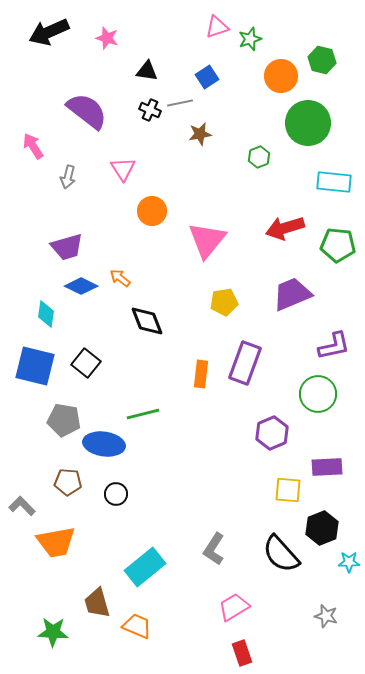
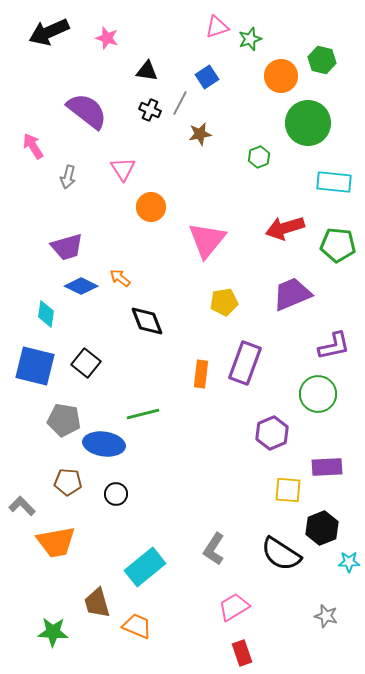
gray line at (180, 103): rotated 50 degrees counterclockwise
orange circle at (152, 211): moved 1 px left, 4 px up
black semicircle at (281, 554): rotated 15 degrees counterclockwise
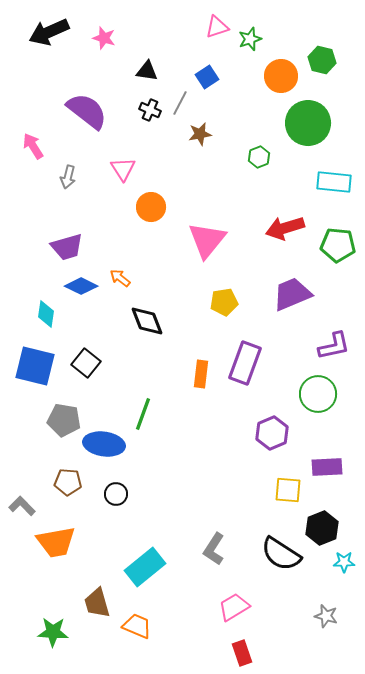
pink star at (107, 38): moved 3 px left
green line at (143, 414): rotated 56 degrees counterclockwise
cyan star at (349, 562): moved 5 px left
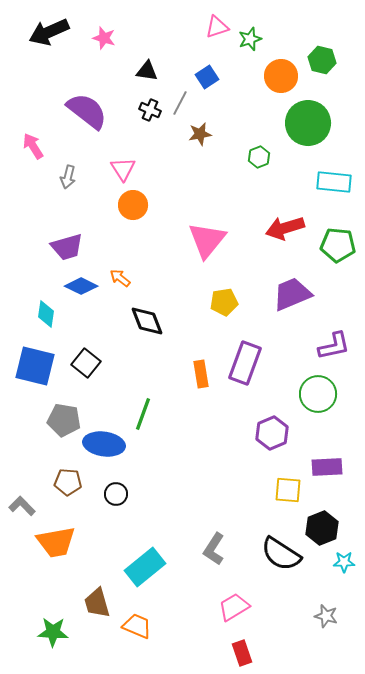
orange circle at (151, 207): moved 18 px left, 2 px up
orange rectangle at (201, 374): rotated 16 degrees counterclockwise
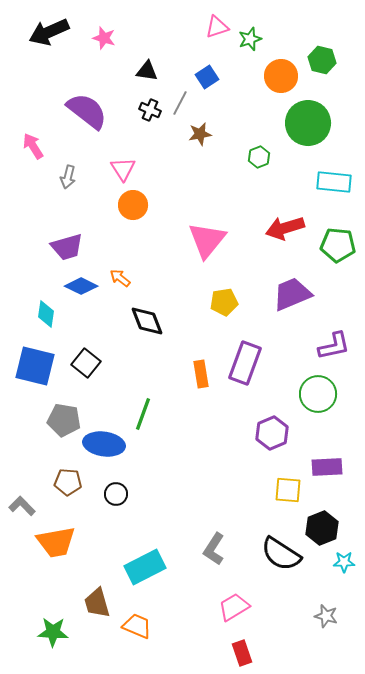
cyan rectangle at (145, 567): rotated 12 degrees clockwise
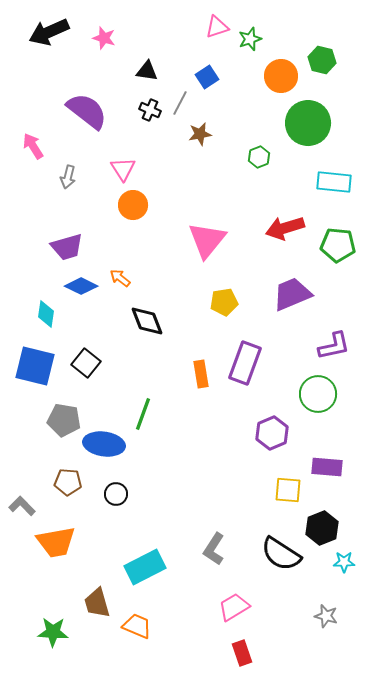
purple rectangle at (327, 467): rotated 8 degrees clockwise
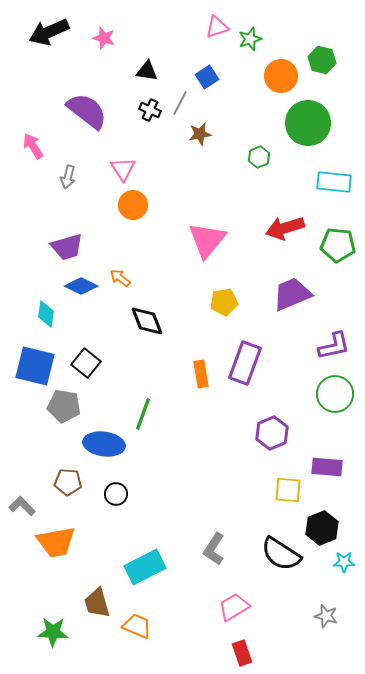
green circle at (318, 394): moved 17 px right
gray pentagon at (64, 420): moved 14 px up
